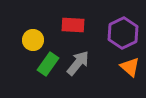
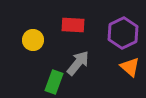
green rectangle: moved 6 px right, 18 px down; rotated 15 degrees counterclockwise
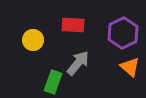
green rectangle: moved 1 px left
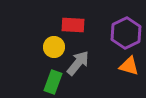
purple hexagon: moved 3 px right
yellow circle: moved 21 px right, 7 px down
orange triangle: moved 1 px left, 1 px up; rotated 25 degrees counterclockwise
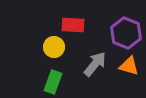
purple hexagon: rotated 12 degrees counterclockwise
gray arrow: moved 17 px right, 1 px down
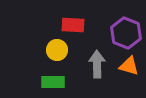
yellow circle: moved 3 px right, 3 px down
gray arrow: moved 2 px right; rotated 40 degrees counterclockwise
green rectangle: rotated 70 degrees clockwise
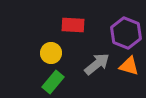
yellow circle: moved 6 px left, 3 px down
gray arrow: rotated 52 degrees clockwise
green rectangle: rotated 50 degrees counterclockwise
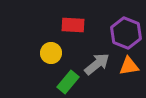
orange triangle: rotated 25 degrees counterclockwise
green rectangle: moved 15 px right
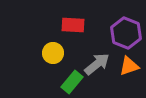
yellow circle: moved 2 px right
orange triangle: rotated 10 degrees counterclockwise
green rectangle: moved 4 px right
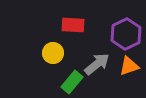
purple hexagon: moved 1 px down; rotated 12 degrees clockwise
